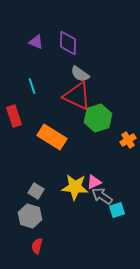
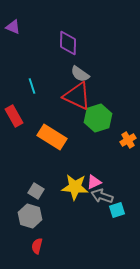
purple triangle: moved 23 px left, 15 px up
red rectangle: rotated 10 degrees counterclockwise
gray arrow: rotated 15 degrees counterclockwise
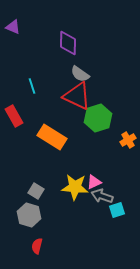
gray hexagon: moved 1 px left, 1 px up
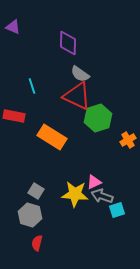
red rectangle: rotated 50 degrees counterclockwise
yellow star: moved 7 px down
gray hexagon: moved 1 px right
red semicircle: moved 3 px up
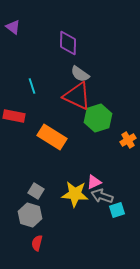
purple triangle: rotated 14 degrees clockwise
